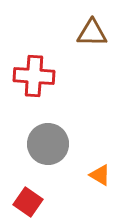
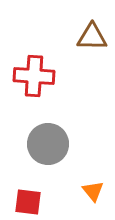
brown triangle: moved 4 px down
orange triangle: moved 7 px left, 16 px down; rotated 20 degrees clockwise
red square: rotated 28 degrees counterclockwise
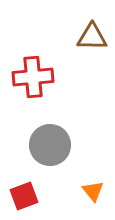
red cross: moved 1 px left, 1 px down; rotated 9 degrees counterclockwise
gray circle: moved 2 px right, 1 px down
red square: moved 4 px left, 6 px up; rotated 28 degrees counterclockwise
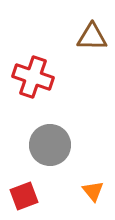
red cross: rotated 24 degrees clockwise
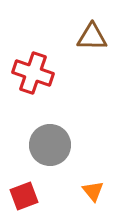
red cross: moved 4 px up
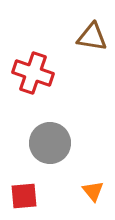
brown triangle: rotated 8 degrees clockwise
gray circle: moved 2 px up
red square: rotated 16 degrees clockwise
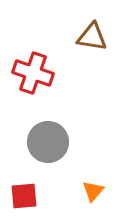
gray circle: moved 2 px left, 1 px up
orange triangle: rotated 20 degrees clockwise
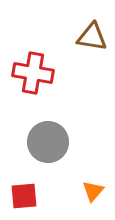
red cross: rotated 9 degrees counterclockwise
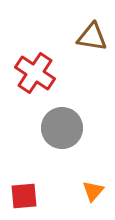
red cross: moved 2 px right; rotated 24 degrees clockwise
gray circle: moved 14 px right, 14 px up
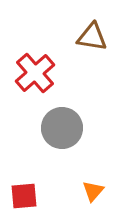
red cross: rotated 15 degrees clockwise
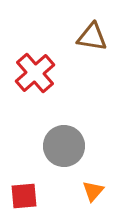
gray circle: moved 2 px right, 18 px down
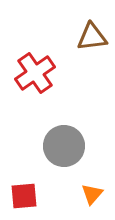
brown triangle: rotated 16 degrees counterclockwise
red cross: rotated 6 degrees clockwise
orange triangle: moved 1 px left, 3 px down
